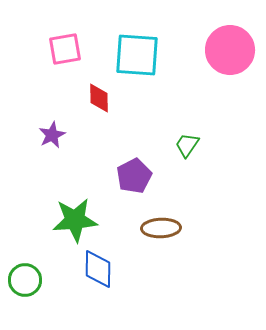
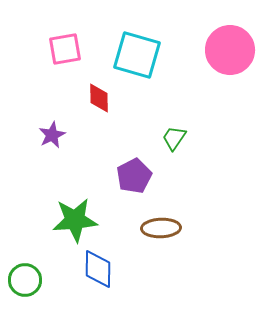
cyan square: rotated 12 degrees clockwise
green trapezoid: moved 13 px left, 7 px up
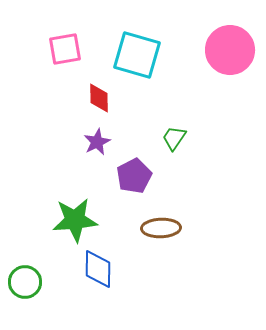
purple star: moved 45 px right, 7 px down
green circle: moved 2 px down
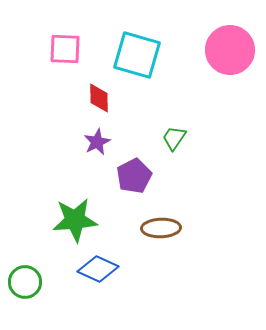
pink square: rotated 12 degrees clockwise
blue diamond: rotated 66 degrees counterclockwise
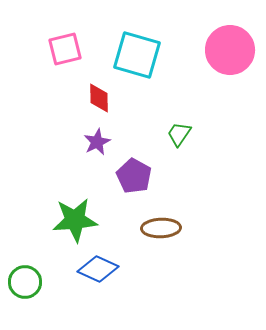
pink square: rotated 16 degrees counterclockwise
green trapezoid: moved 5 px right, 4 px up
purple pentagon: rotated 16 degrees counterclockwise
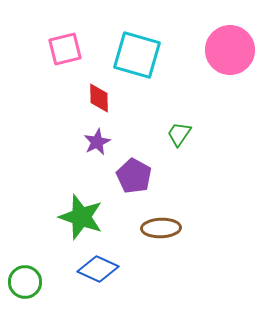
green star: moved 6 px right, 3 px up; rotated 24 degrees clockwise
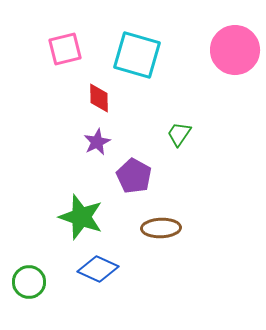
pink circle: moved 5 px right
green circle: moved 4 px right
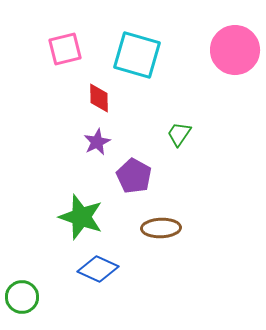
green circle: moved 7 px left, 15 px down
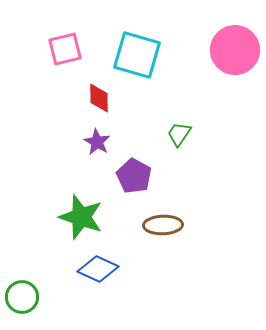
purple star: rotated 16 degrees counterclockwise
brown ellipse: moved 2 px right, 3 px up
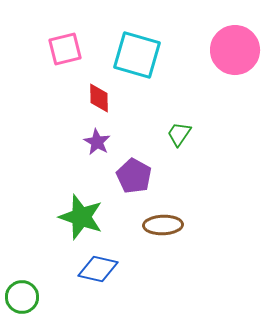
blue diamond: rotated 12 degrees counterclockwise
